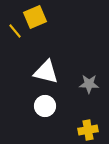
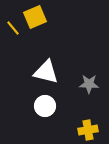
yellow line: moved 2 px left, 3 px up
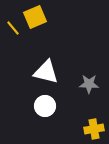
yellow cross: moved 6 px right, 1 px up
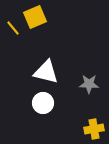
white circle: moved 2 px left, 3 px up
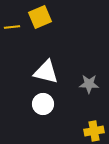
yellow square: moved 5 px right
yellow line: moved 1 px left, 1 px up; rotated 56 degrees counterclockwise
white circle: moved 1 px down
yellow cross: moved 2 px down
